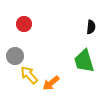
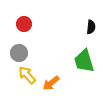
gray circle: moved 4 px right, 3 px up
yellow arrow: moved 2 px left
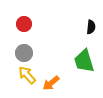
gray circle: moved 5 px right
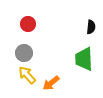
red circle: moved 4 px right
green trapezoid: moved 2 px up; rotated 15 degrees clockwise
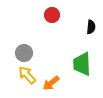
red circle: moved 24 px right, 9 px up
green trapezoid: moved 2 px left, 5 px down
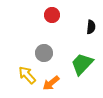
gray circle: moved 20 px right
green trapezoid: rotated 45 degrees clockwise
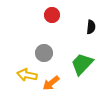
yellow arrow: rotated 36 degrees counterclockwise
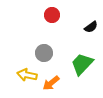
black semicircle: rotated 48 degrees clockwise
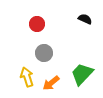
red circle: moved 15 px left, 9 px down
black semicircle: moved 6 px left, 8 px up; rotated 120 degrees counterclockwise
green trapezoid: moved 10 px down
yellow arrow: moved 2 px down; rotated 60 degrees clockwise
